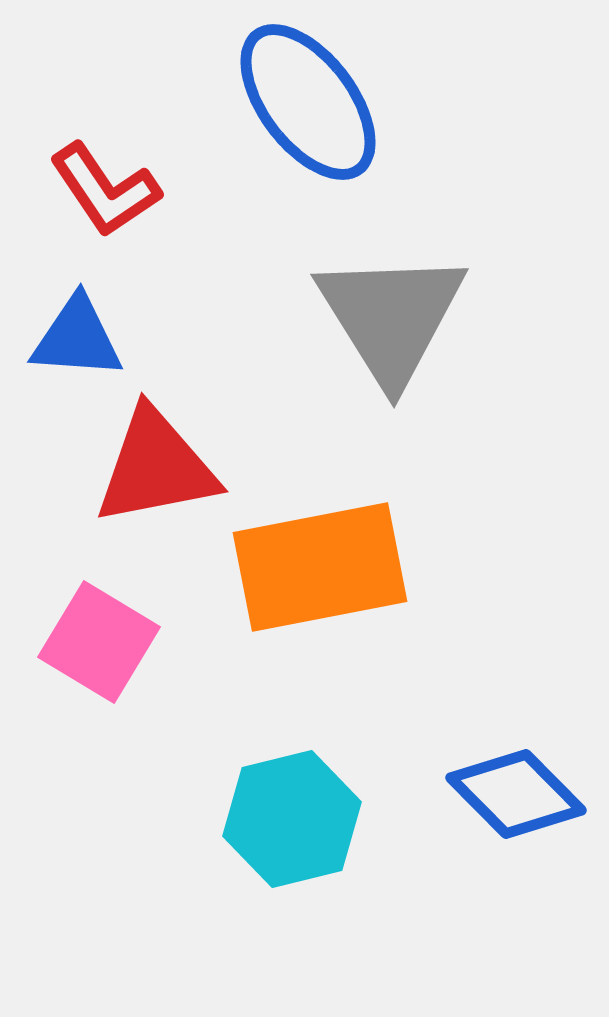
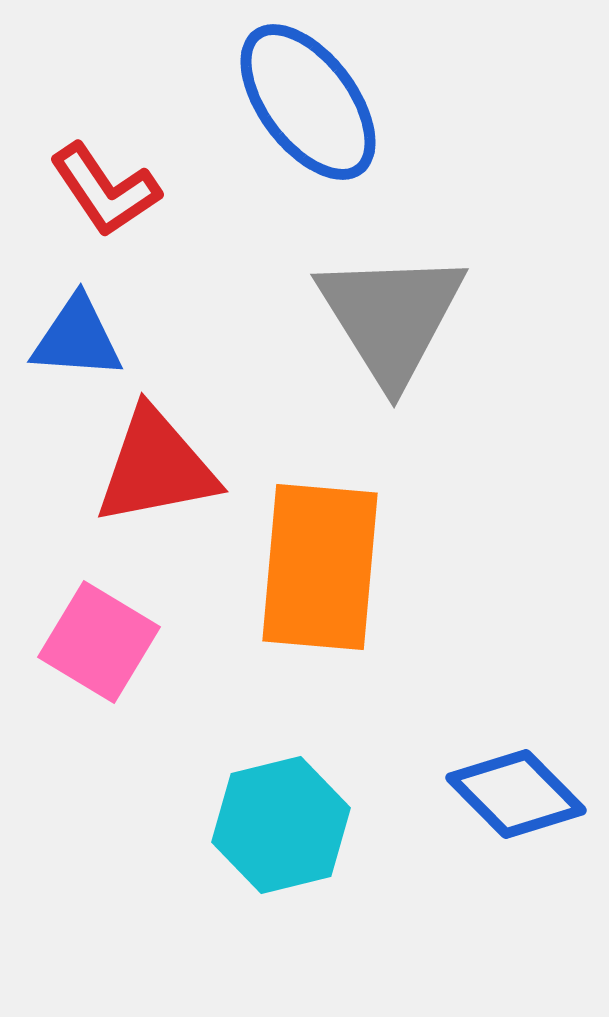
orange rectangle: rotated 74 degrees counterclockwise
cyan hexagon: moved 11 px left, 6 px down
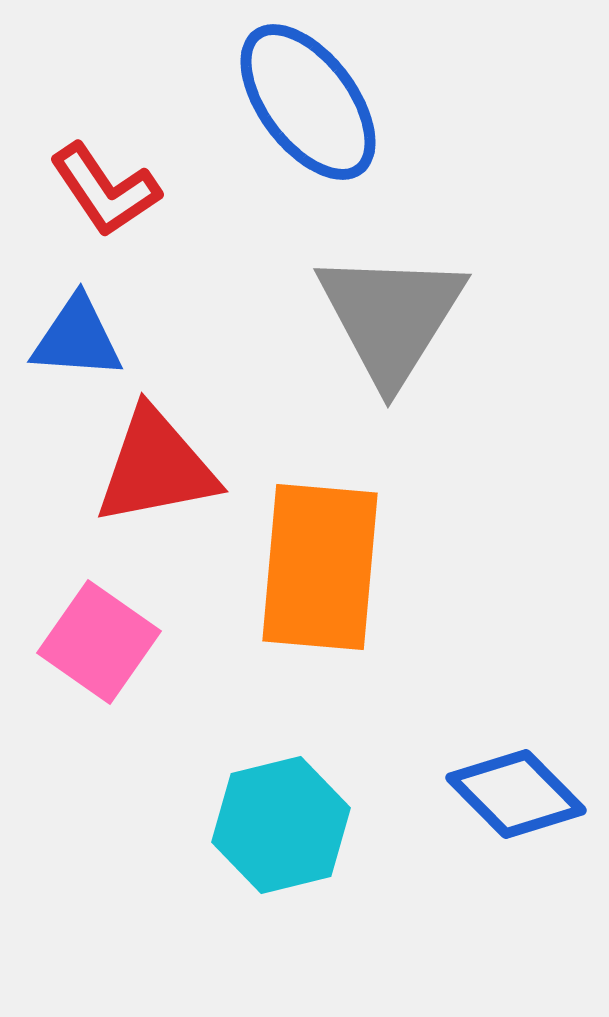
gray triangle: rotated 4 degrees clockwise
pink square: rotated 4 degrees clockwise
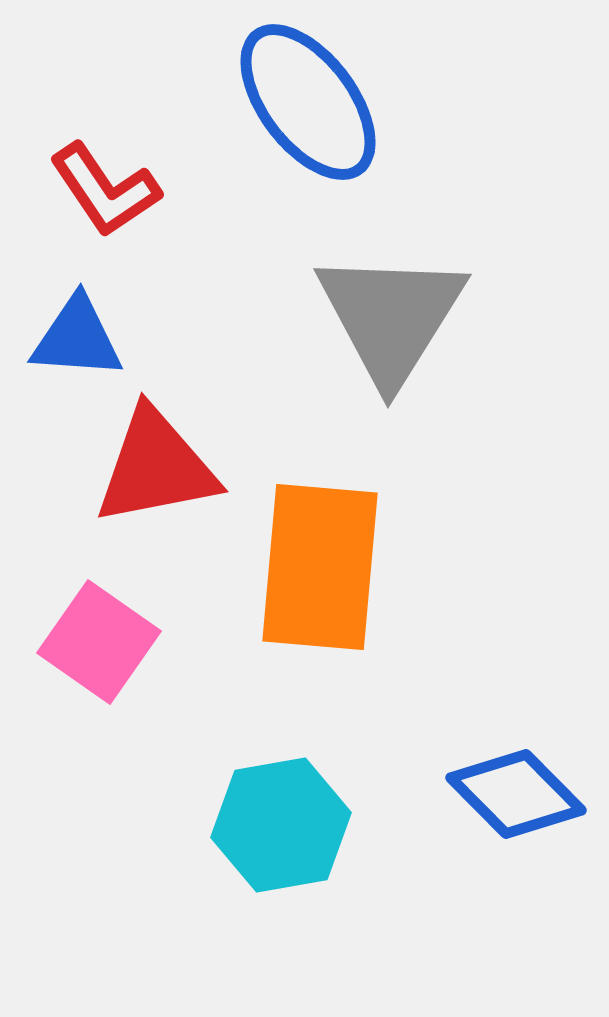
cyan hexagon: rotated 4 degrees clockwise
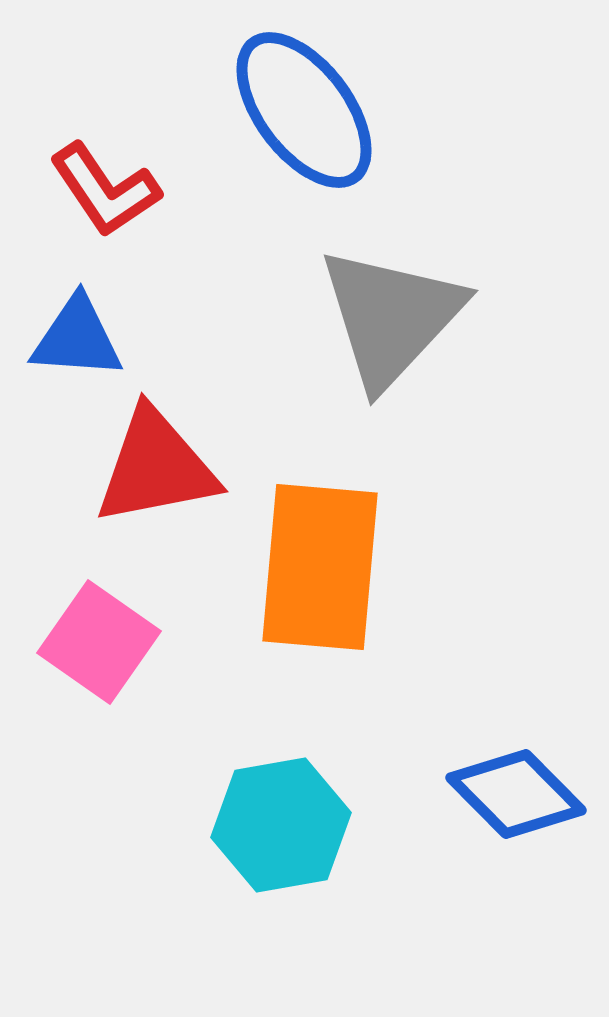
blue ellipse: moved 4 px left, 8 px down
gray triangle: rotated 11 degrees clockwise
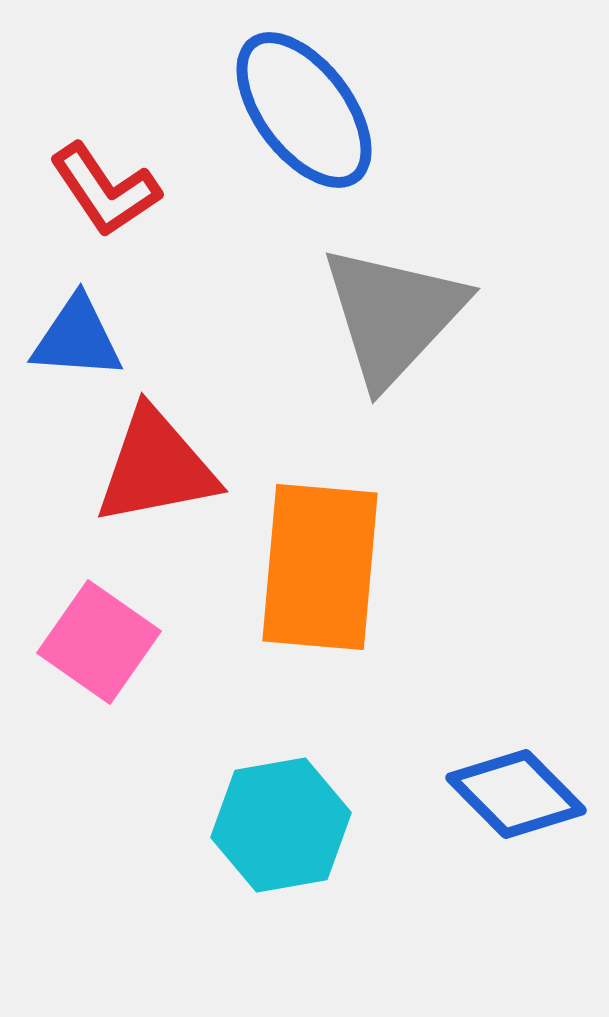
gray triangle: moved 2 px right, 2 px up
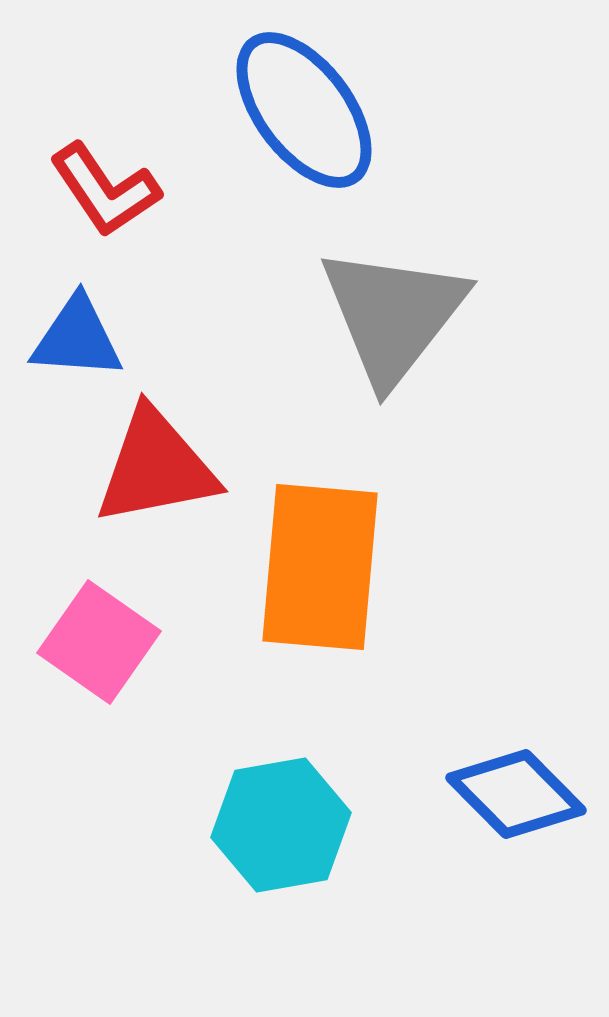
gray triangle: rotated 5 degrees counterclockwise
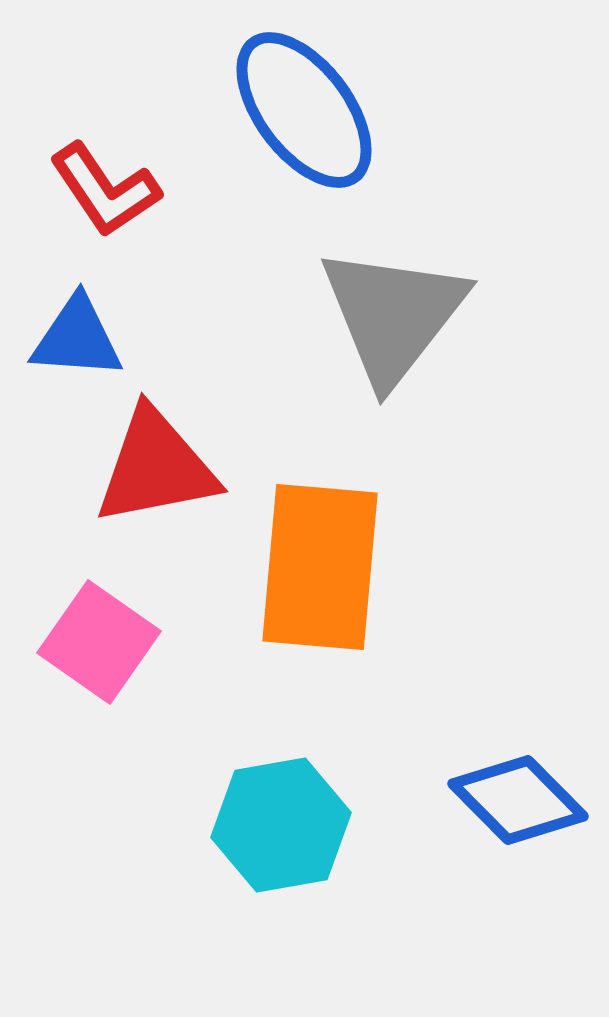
blue diamond: moved 2 px right, 6 px down
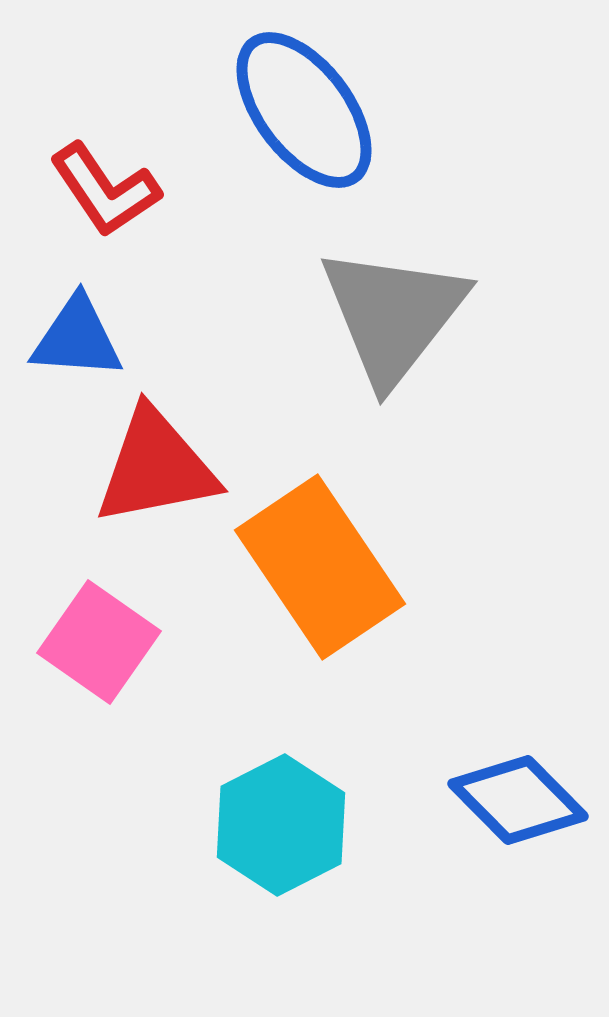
orange rectangle: rotated 39 degrees counterclockwise
cyan hexagon: rotated 17 degrees counterclockwise
